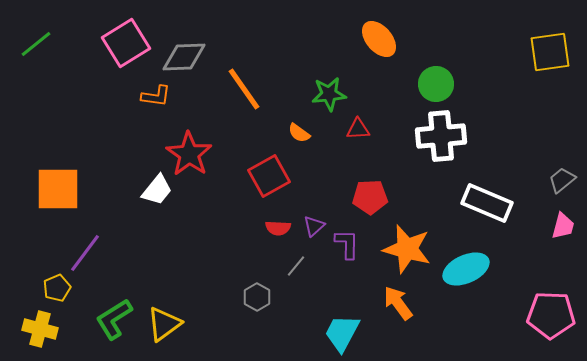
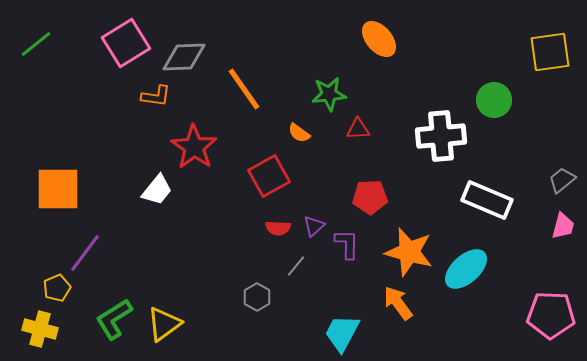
green circle: moved 58 px right, 16 px down
red star: moved 5 px right, 7 px up
white rectangle: moved 3 px up
orange star: moved 2 px right, 3 px down
cyan ellipse: rotated 18 degrees counterclockwise
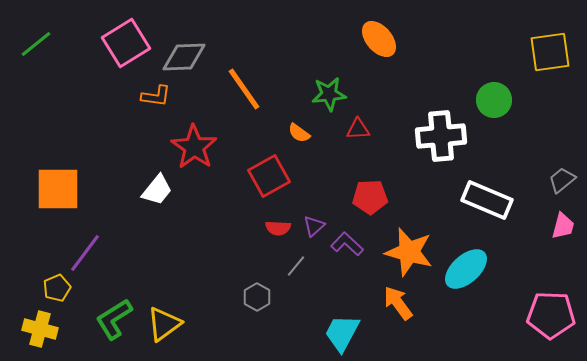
purple L-shape: rotated 48 degrees counterclockwise
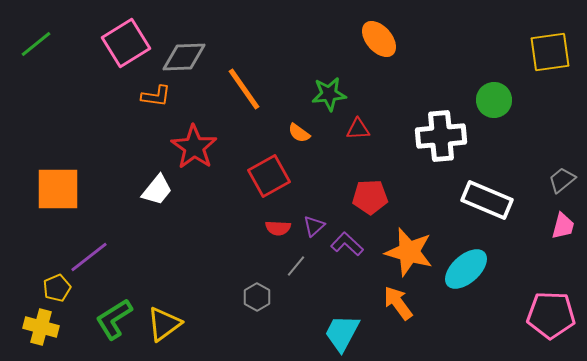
purple line: moved 4 px right, 4 px down; rotated 15 degrees clockwise
yellow cross: moved 1 px right, 2 px up
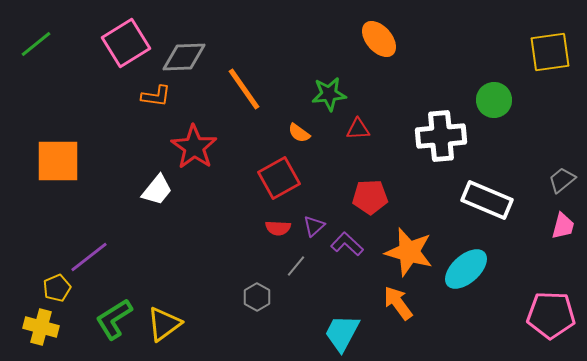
red square: moved 10 px right, 2 px down
orange square: moved 28 px up
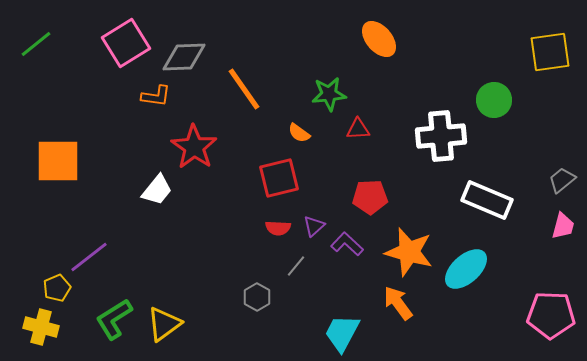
red square: rotated 15 degrees clockwise
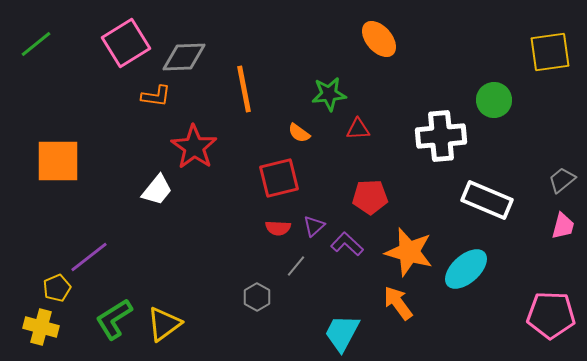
orange line: rotated 24 degrees clockwise
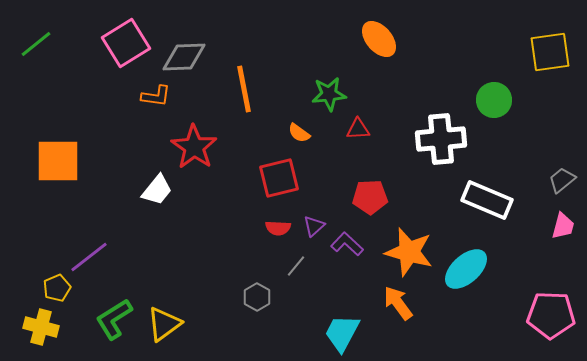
white cross: moved 3 px down
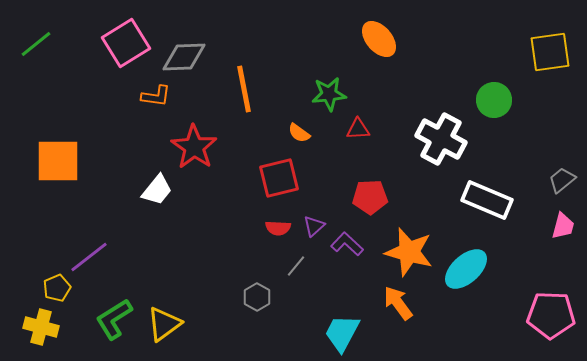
white cross: rotated 33 degrees clockwise
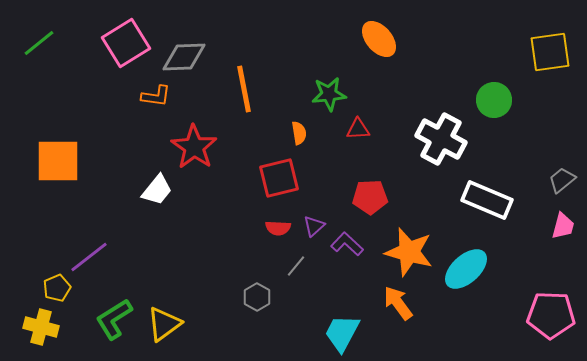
green line: moved 3 px right, 1 px up
orange semicircle: rotated 135 degrees counterclockwise
